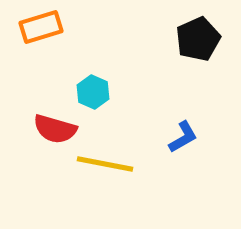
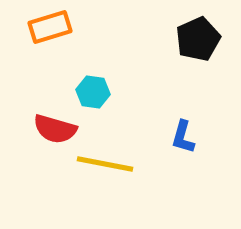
orange rectangle: moved 9 px right
cyan hexagon: rotated 16 degrees counterclockwise
blue L-shape: rotated 136 degrees clockwise
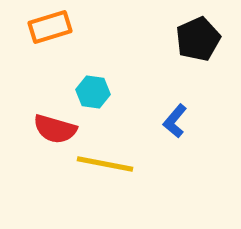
blue L-shape: moved 8 px left, 16 px up; rotated 24 degrees clockwise
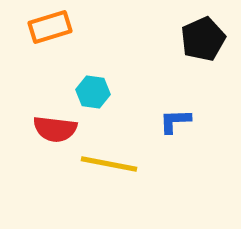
black pentagon: moved 5 px right
blue L-shape: rotated 48 degrees clockwise
red semicircle: rotated 9 degrees counterclockwise
yellow line: moved 4 px right
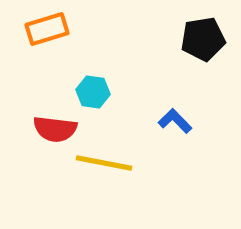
orange rectangle: moved 3 px left, 2 px down
black pentagon: rotated 15 degrees clockwise
blue L-shape: rotated 48 degrees clockwise
yellow line: moved 5 px left, 1 px up
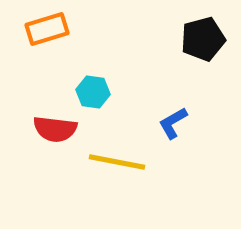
black pentagon: rotated 6 degrees counterclockwise
blue L-shape: moved 2 px left, 2 px down; rotated 76 degrees counterclockwise
yellow line: moved 13 px right, 1 px up
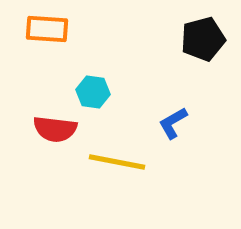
orange rectangle: rotated 21 degrees clockwise
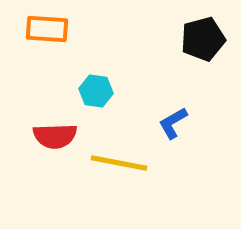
cyan hexagon: moved 3 px right, 1 px up
red semicircle: moved 7 px down; rotated 9 degrees counterclockwise
yellow line: moved 2 px right, 1 px down
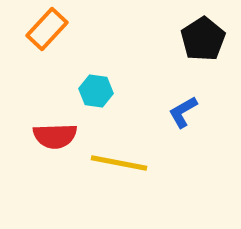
orange rectangle: rotated 51 degrees counterclockwise
black pentagon: rotated 18 degrees counterclockwise
blue L-shape: moved 10 px right, 11 px up
